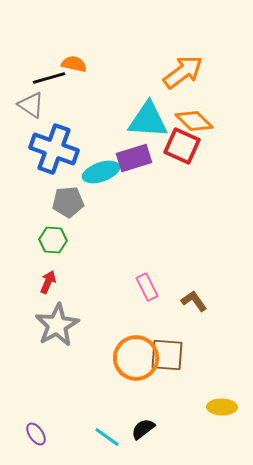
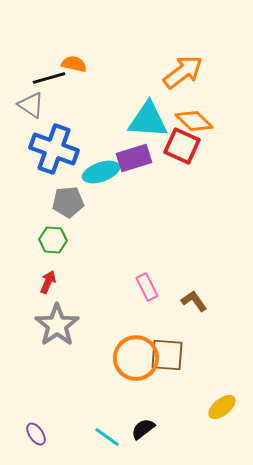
gray star: rotated 6 degrees counterclockwise
yellow ellipse: rotated 40 degrees counterclockwise
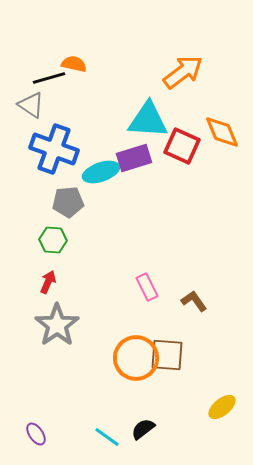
orange diamond: moved 28 px right, 11 px down; rotated 24 degrees clockwise
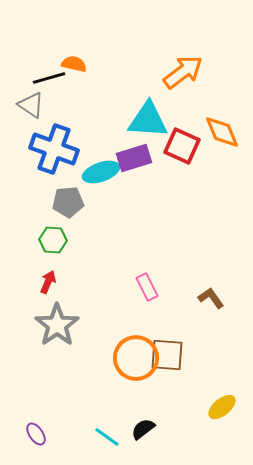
brown L-shape: moved 17 px right, 3 px up
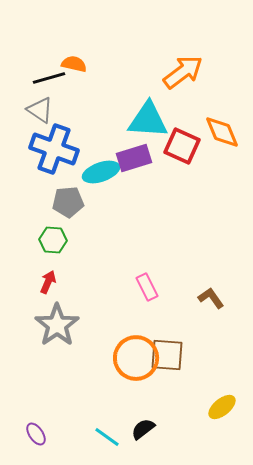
gray triangle: moved 9 px right, 5 px down
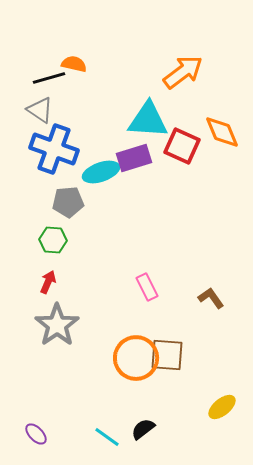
purple ellipse: rotated 10 degrees counterclockwise
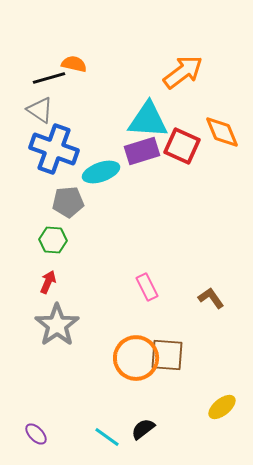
purple rectangle: moved 8 px right, 7 px up
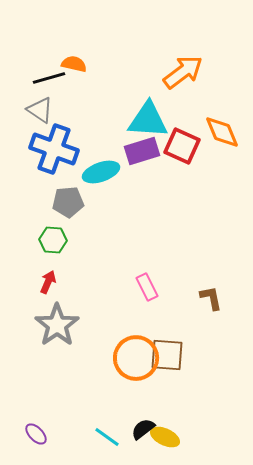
brown L-shape: rotated 24 degrees clockwise
yellow ellipse: moved 57 px left, 30 px down; rotated 64 degrees clockwise
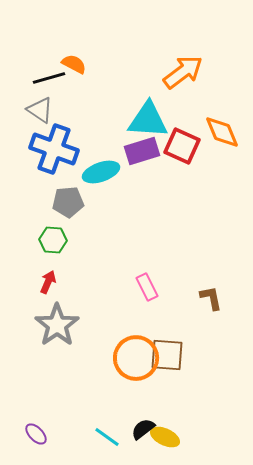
orange semicircle: rotated 15 degrees clockwise
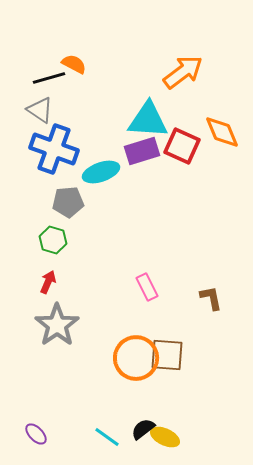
green hexagon: rotated 12 degrees clockwise
